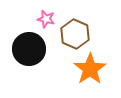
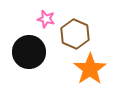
black circle: moved 3 px down
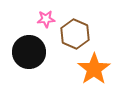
pink star: rotated 18 degrees counterclockwise
orange star: moved 4 px right
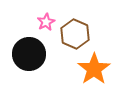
pink star: moved 3 px down; rotated 24 degrees counterclockwise
black circle: moved 2 px down
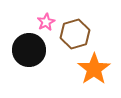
brown hexagon: rotated 20 degrees clockwise
black circle: moved 4 px up
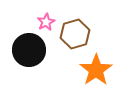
orange star: moved 2 px right, 1 px down
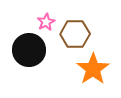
brown hexagon: rotated 16 degrees clockwise
orange star: moved 3 px left, 1 px up
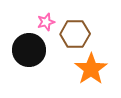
pink star: rotated 12 degrees clockwise
orange star: moved 2 px left
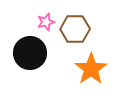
brown hexagon: moved 5 px up
black circle: moved 1 px right, 3 px down
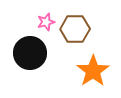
orange star: moved 2 px right, 2 px down
